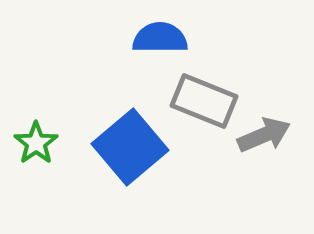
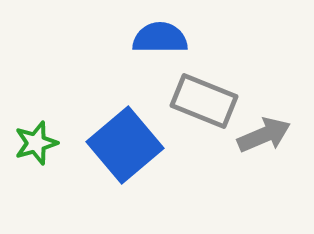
green star: rotated 18 degrees clockwise
blue square: moved 5 px left, 2 px up
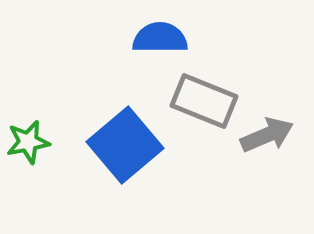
gray arrow: moved 3 px right
green star: moved 8 px left, 1 px up; rotated 6 degrees clockwise
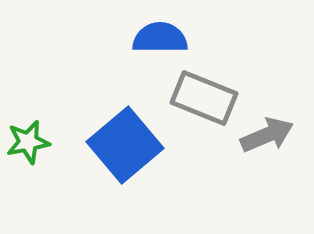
gray rectangle: moved 3 px up
